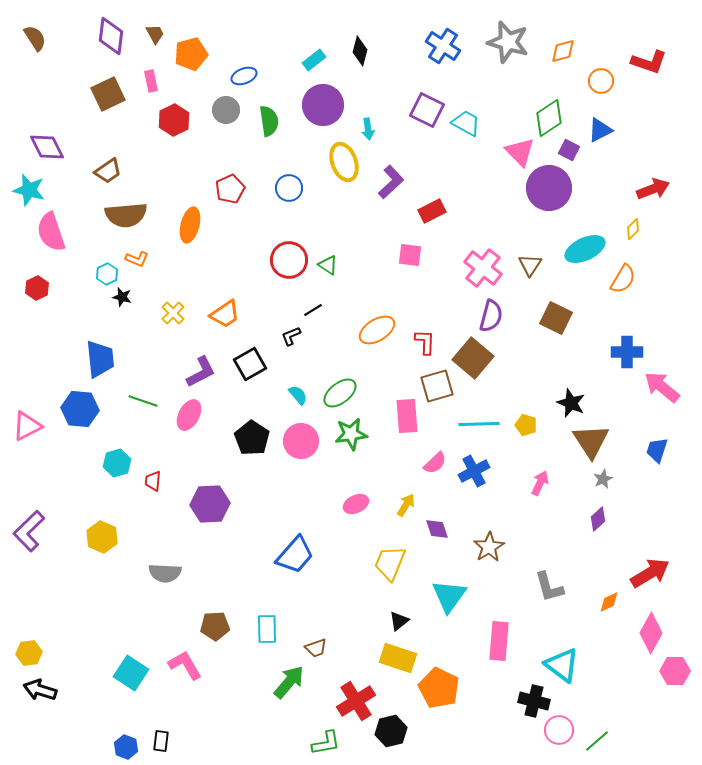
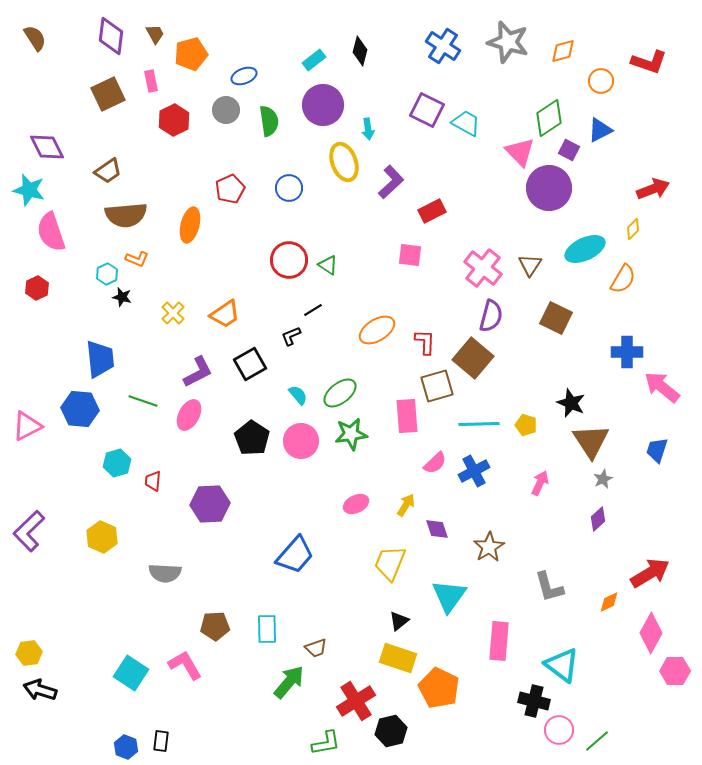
purple L-shape at (201, 372): moved 3 px left
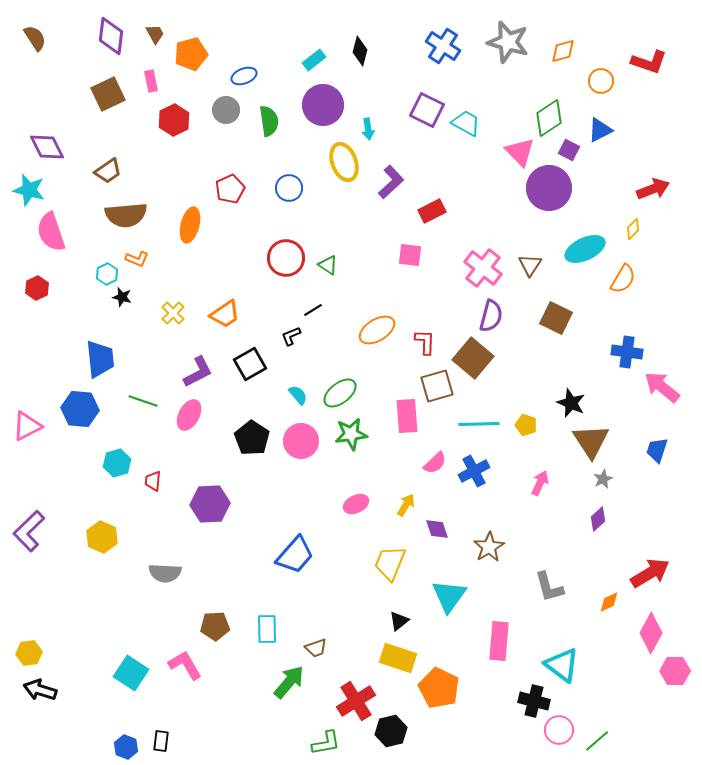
red circle at (289, 260): moved 3 px left, 2 px up
blue cross at (627, 352): rotated 8 degrees clockwise
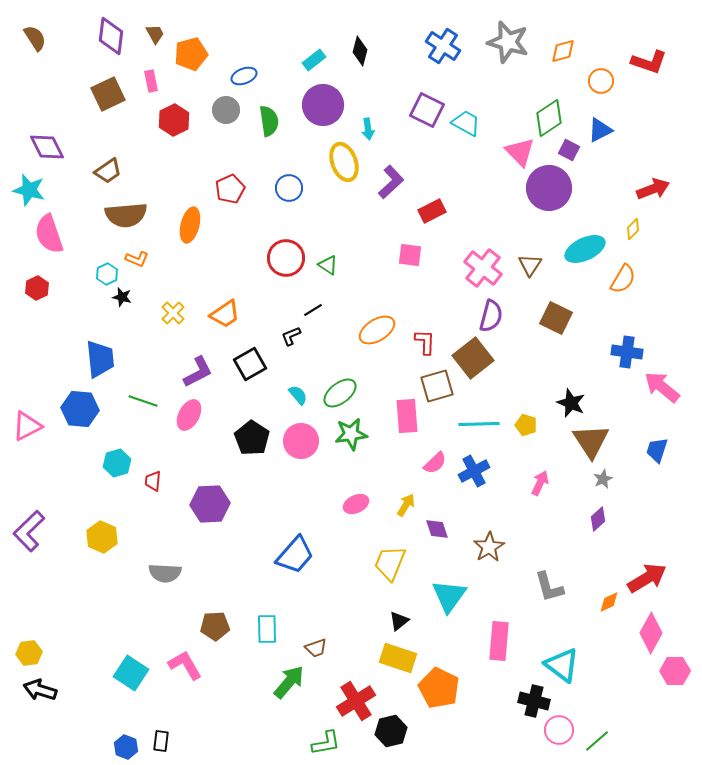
pink semicircle at (51, 232): moved 2 px left, 2 px down
brown square at (473, 358): rotated 12 degrees clockwise
red arrow at (650, 573): moved 3 px left, 5 px down
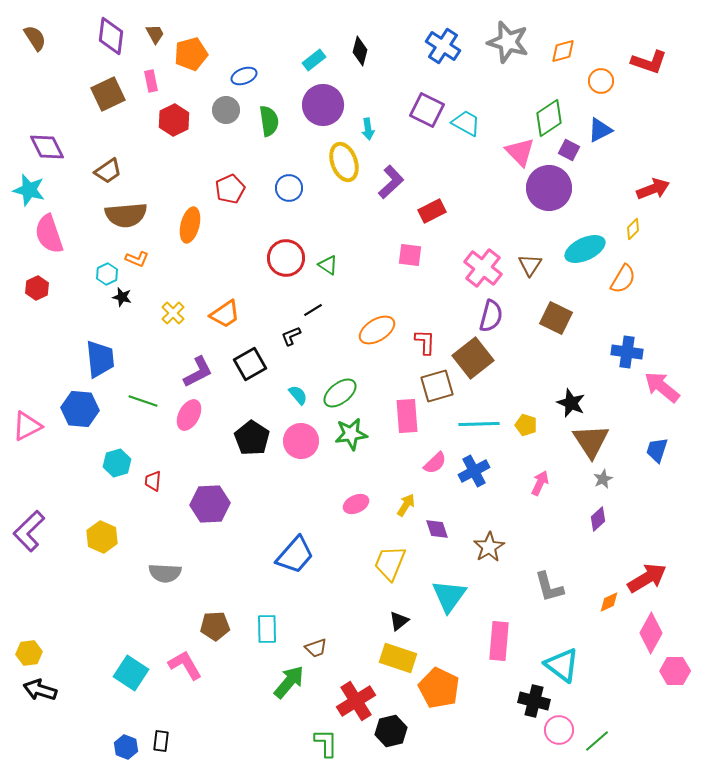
green L-shape at (326, 743): rotated 80 degrees counterclockwise
